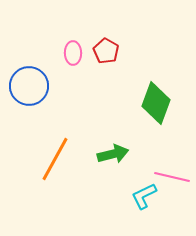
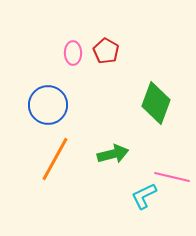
blue circle: moved 19 px right, 19 px down
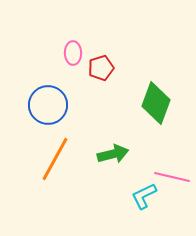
red pentagon: moved 5 px left, 17 px down; rotated 25 degrees clockwise
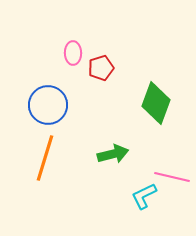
orange line: moved 10 px left, 1 px up; rotated 12 degrees counterclockwise
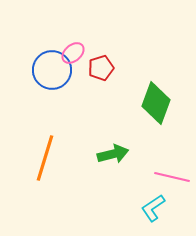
pink ellipse: rotated 50 degrees clockwise
blue circle: moved 4 px right, 35 px up
cyan L-shape: moved 9 px right, 12 px down; rotated 8 degrees counterclockwise
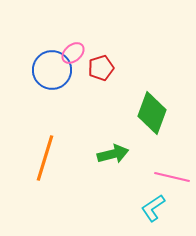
green diamond: moved 4 px left, 10 px down
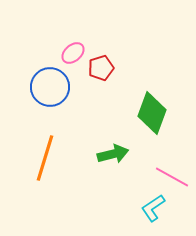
blue circle: moved 2 px left, 17 px down
pink line: rotated 16 degrees clockwise
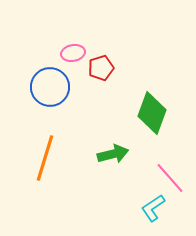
pink ellipse: rotated 30 degrees clockwise
pink line: moved 2 px left, 1 px down; rotated 20 degrees clockwise
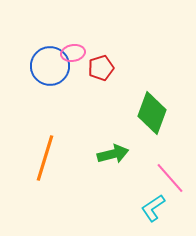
blue circle: moved 21 px up
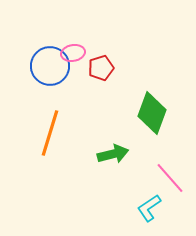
orange line: moved 5 px right, 25 px up
cyan L-shape: moved 4 px left
